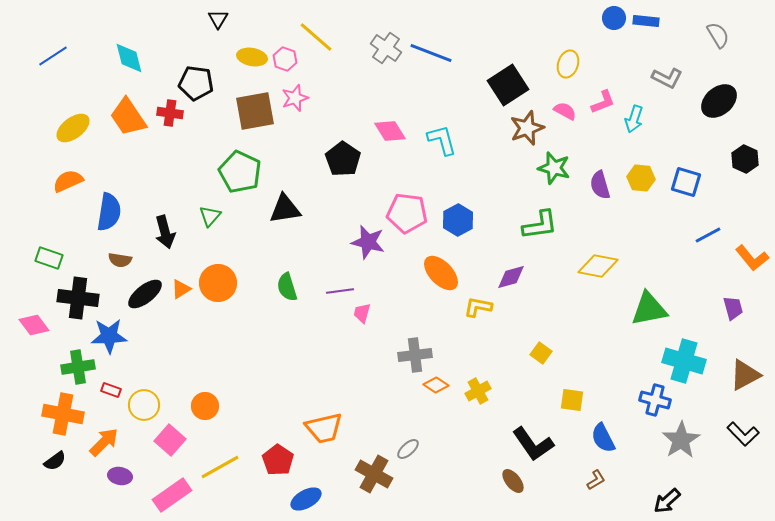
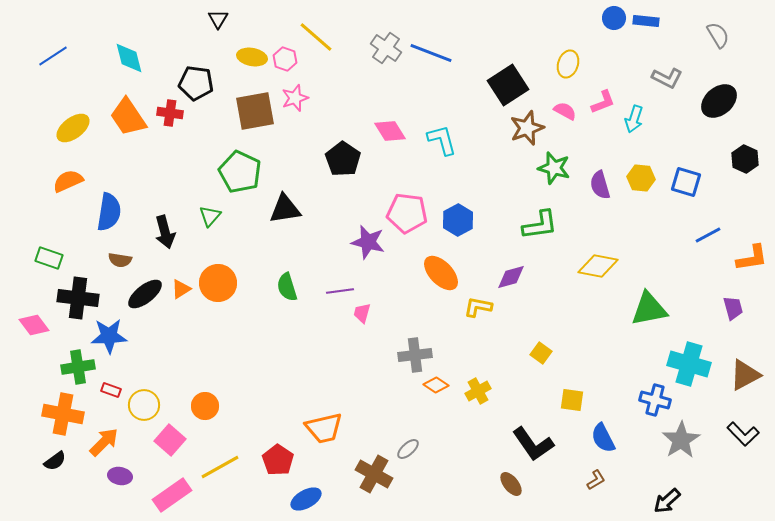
orange L-shape at (752, 258): rotated 60 degrees counterclockwise
cyan cross at (684, 361): moved 5 px right, 3 px down
brown ellipse at (513, 481): moved 2 px left, 3 px down
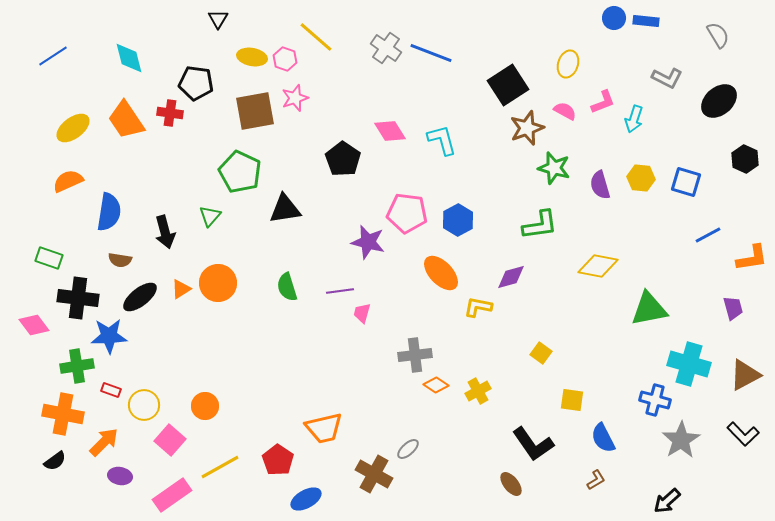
orange trapezoid at (128, 117): moved 2 px left, 3 px down
black ellipse at (145, 294): moved 5 px left, 3 px down
green cross at (78, 367): moved 1 px left, 1 px up
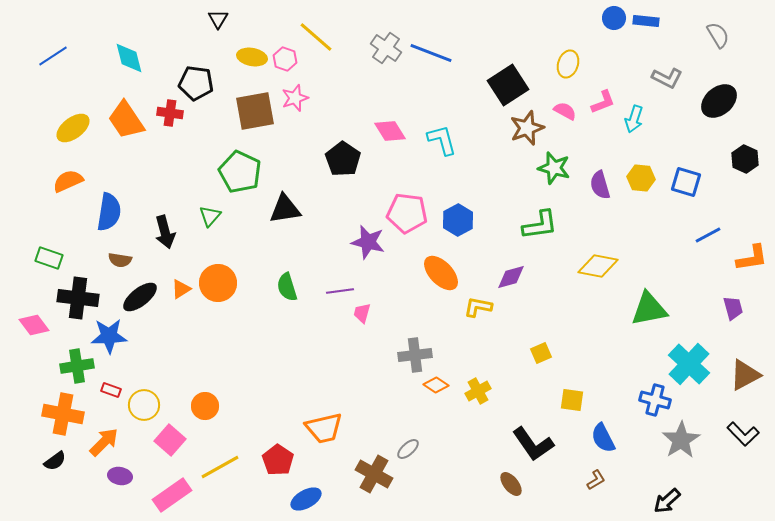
yellow square at (541, 353): rotated 30 degrees clockwise
cyan cross at (689, 364): rotated 27 degrees clockwise
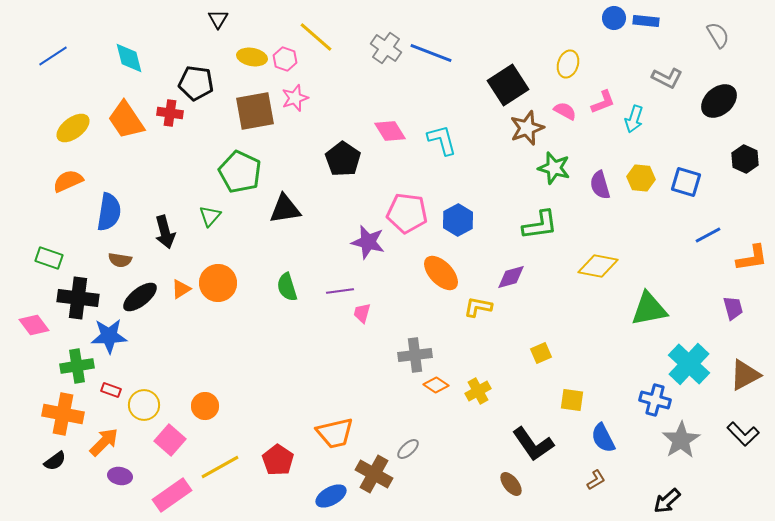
orange trapezoid at (324, 428): moved 11 px right, 5 px down
blue ellipse at (306, 499): moved 25 px right, 3 px up
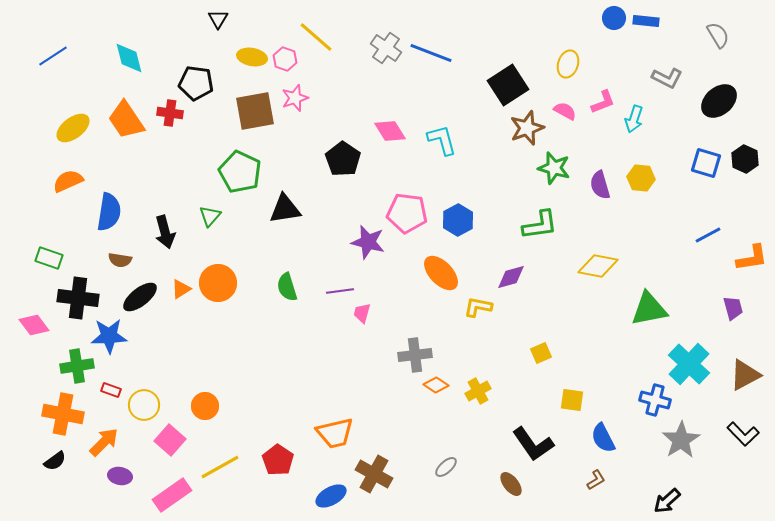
blue square at (686, 182): moved 20 px right, 19 px up
gray ellipse at (408, 449): moved 38 px right, 18 px down
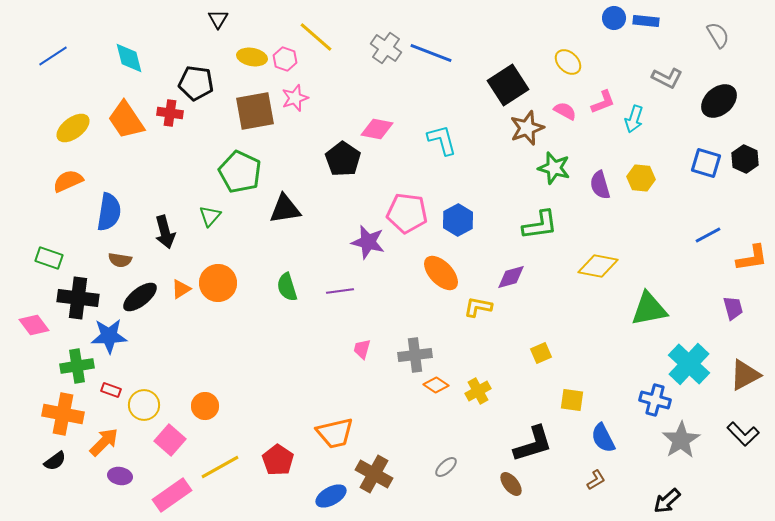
yellow ellipse at (568, 64): moved 2 px up; rotated 64 degrees counterclockwise
pink diamond at (390, 131): moved 13 px left, 2 px up; rotated 48 degrees counterclockwise
pink trapezoid at (362, 313): moved 36 px down
black L-shape at (533, 444): rotated 72 degrees counterclockwise
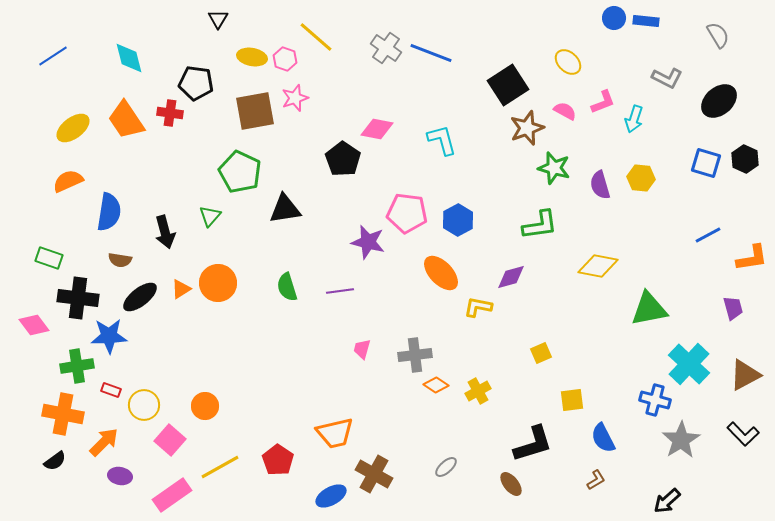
yellow square at (572, 400): rotated 15 degrees counterclockwise
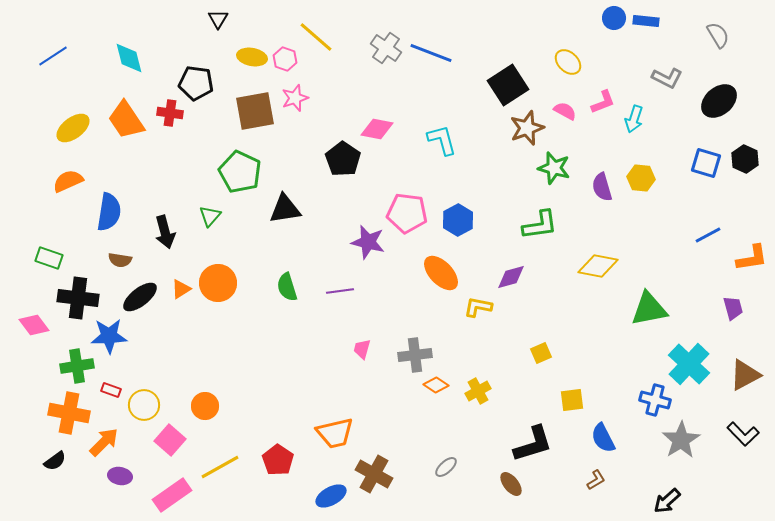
purple semicircle at (600, 185): moved 2 px right, 2 px down
orange cross at (63, 414): moved 6 px right, 1 px up
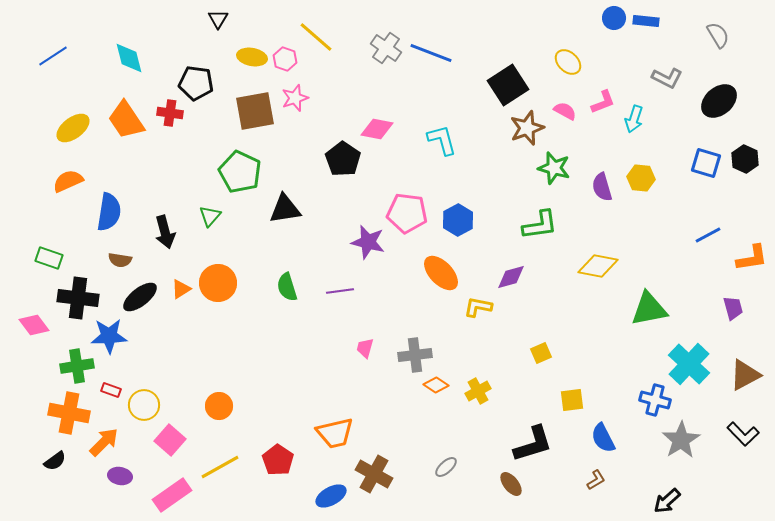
pink trapezoid at (362, 349): moved 3 px right, 1 px up
orange circle at (205, 406): moved 14 px right
